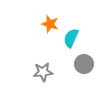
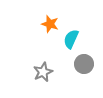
cyan semicircle: moved 1 px down
gray star: rotated 18 degrees counterclockwise
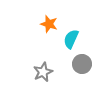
orange star: moved 1 px left
gray circle: moved 2 px left
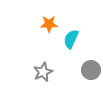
orange star: rotated 18 degrees counterclockwise
gray circle: moved 9 px right, 6 px down
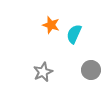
orange star: moved 2 px right, 1 px down; rotated 18 degrees clockwise
cyan semicircle: moved 3 px right, 5 px up
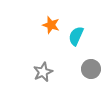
cyan semicircle: moved 2 px right, 2 px down
gray circle: moved 1 px up
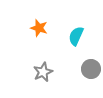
orange star: moved 12 px left, 3 px down
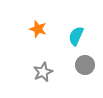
orange star: moved 1 px left, 1 px down
gray circle: moved 6 px left, 4 px up
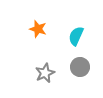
gray circle: moved 5 px left, 2 px down
gray star: moved 2 px right, 1 px down
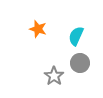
gray circle: moved 4 px up
gray star: moved 9 px right, 3 px down; rotated 12 degrees counterclockwise
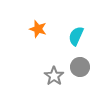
gray circle: moved 4 px down
